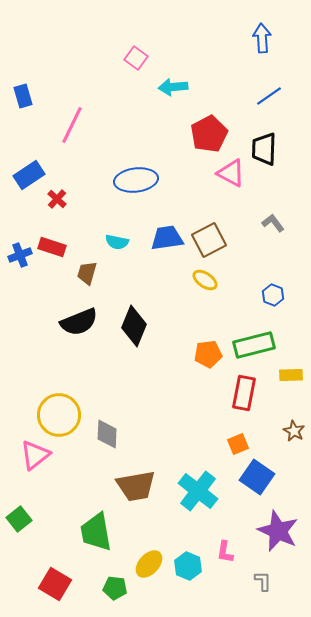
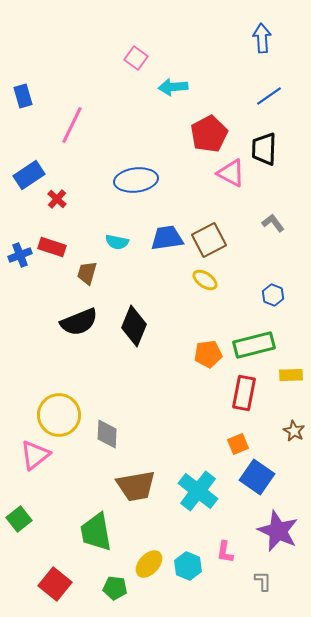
red square at (55, 584): rotated 8 degrees clockwise
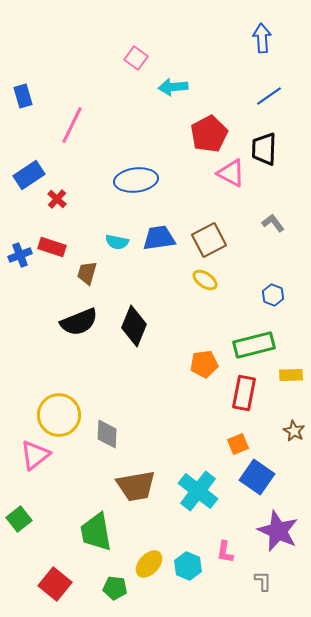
blue trapezoid at (167, 238): moved 8 px left
orange pentagon at (208, 354): moved 4 px left, 10 px down
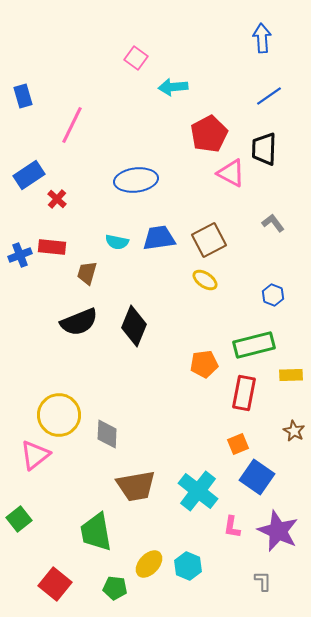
red rectangle at (52, 247): rotated 12 degrees counterclockwise
pink L-shape at (225, 552): moved 7 px right, 25 px up
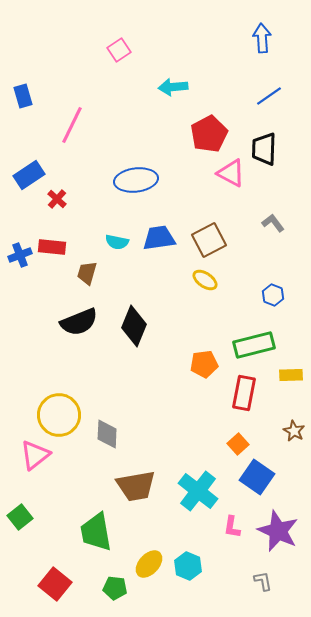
pink square at (136, 58): moved 17 px left, 8 px up; rotated 20 degrees clockwise
orange square at (238, 444): rotated 20 degrees counterclockwise
green square at (19, 519): moved 1 px right, 2 px up
gray L-shape at (263, 581): rotated 10 degrees counterclockwise
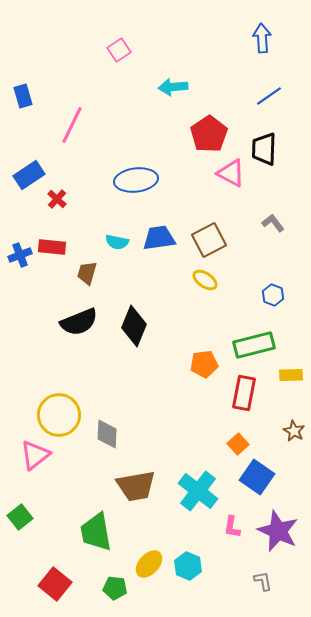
red pentagon at (209, 134): rotated 6 degrees counterclockwise
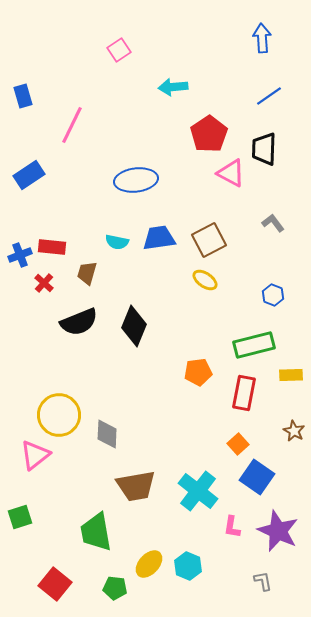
red cross at (57, 199): moved 13 px left, 84 px down
orange pentagon at (204, 364): moved 6 px left, 8 px down
green square at (20, 517): rotated 20 degrees clockwise
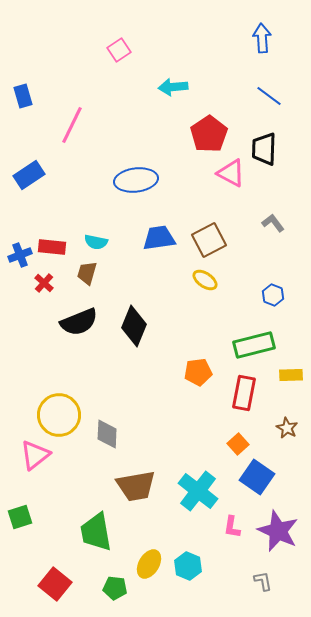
blue line at (269, 96): rotated 72 degrees clockwise
cyan semicircle at (117, 242): moved 21 px left
brown star at (294, 431): moved 7 px left, 3 px up
yellow ellipse at (149, 564): rotated 12 degrees counterclockwise
